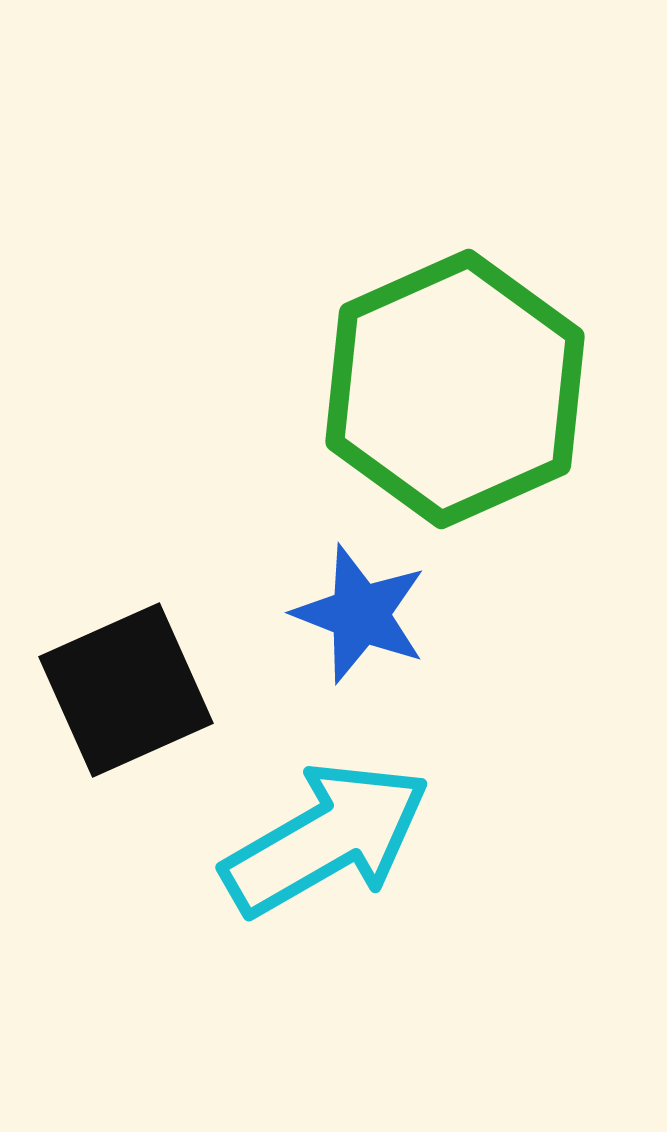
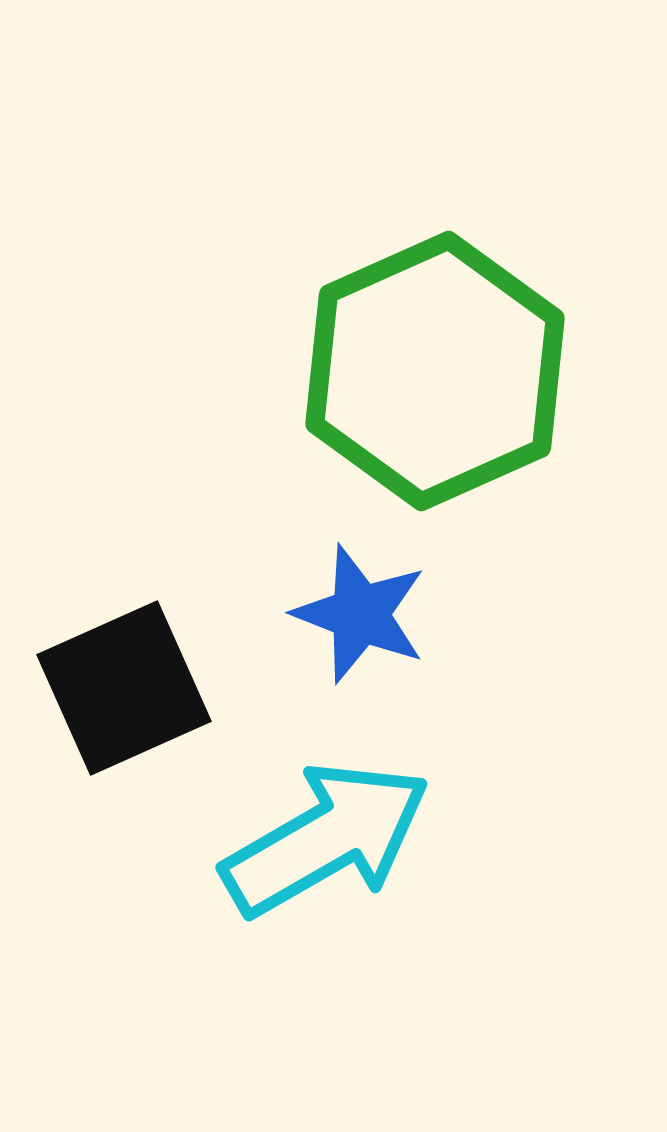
green hexagon: moved 20 px left, 18 px up
black square: moved 2 px left, 2 px up
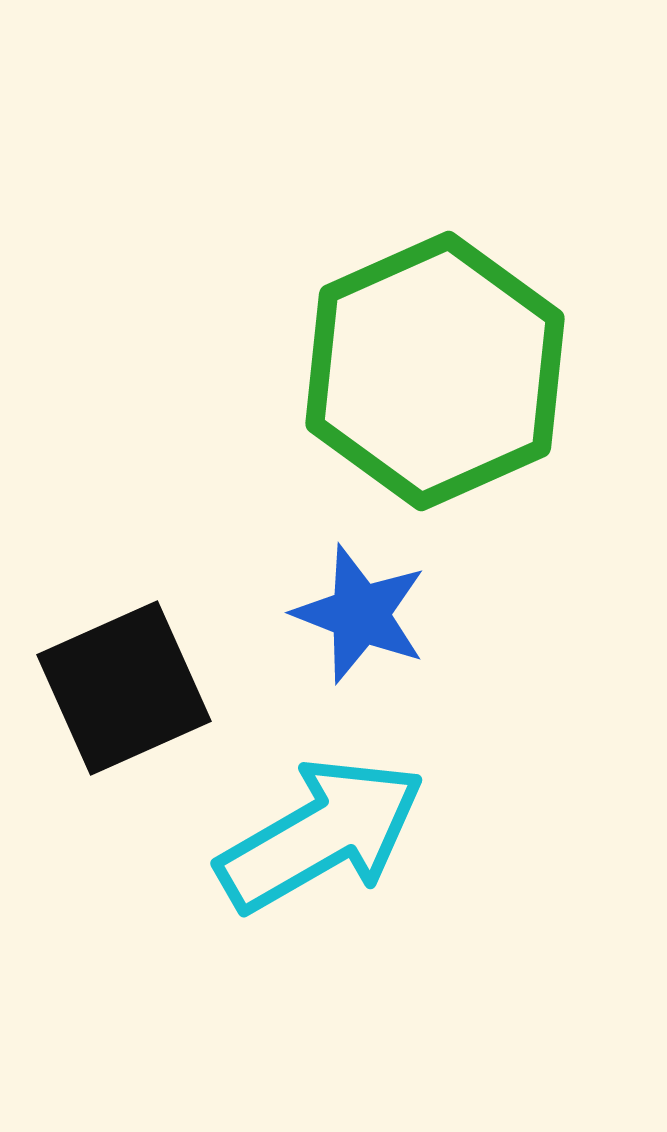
cyan arrow: moved 5 px left, 4 px up
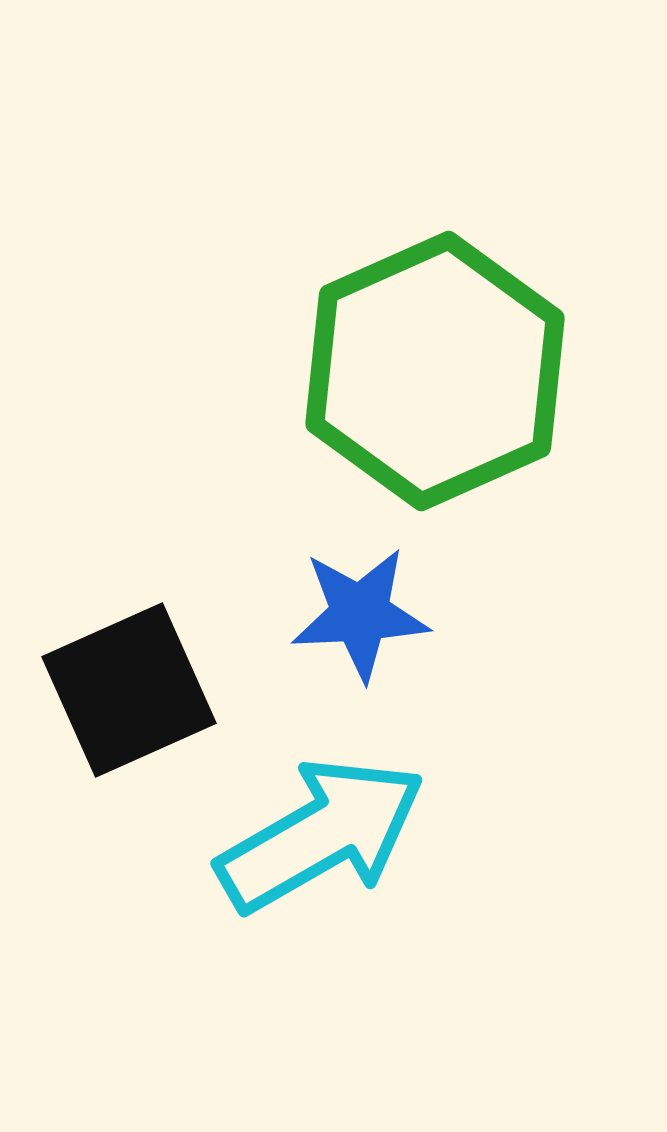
blue star: rotated 24 degrees counterclockwise
black square: moved 5 px right, 2 px down
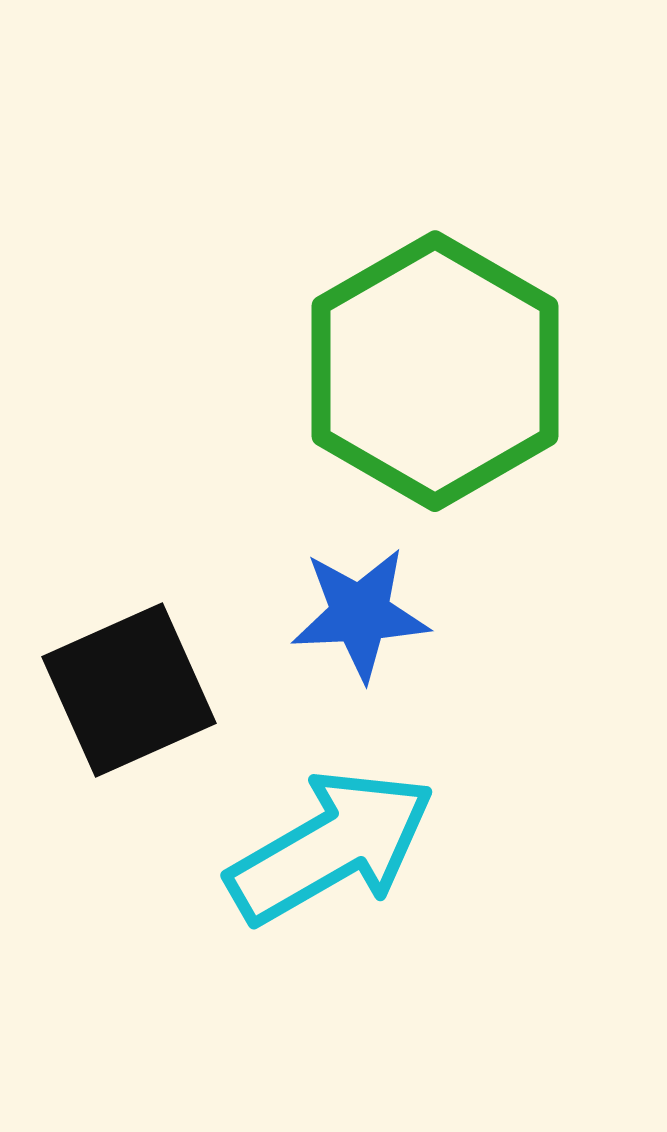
green hexagon: rotated 6 degrees counterclockwise
cyan arrow: moved 10 px right, 12 px down
